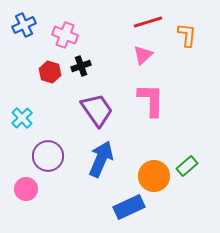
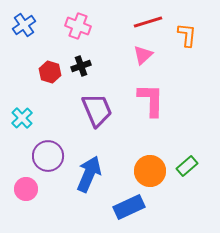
blue cross: rotated 10 degrees counterclockwise
pink cross: moved 13 px right, 9 px up
purple trapezoid: rotated 12 degrees clockwise
blue arrow: moved 12 px left, 15 px down
orange circle: moved 4 px left, 5 px up
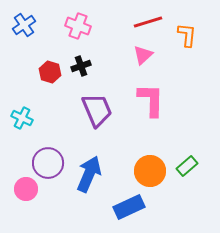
cyan cross: rotated 20 degrees counterclockwise
purple circle: moved 7 px down
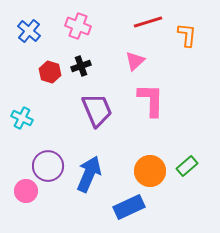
blue cross: moved 5 px right, 6 px down; rotated 15 degrees counterclockwise
pink triangle: moved 8 px left, 6 px down
purple circle: moved 3 px down
pink circle: moved 2 px down
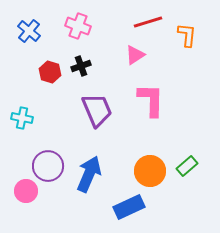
pink triangle: moved 6 px up; rotated 10 degrees clockwise
cyan cross: rotated 15 degrees counterclockwise
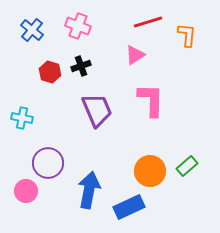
blue cross: moved 3 px right, 1 px up
purple circle: moved 3 px up
blue arrow: moved 16 px down; rotated 12 degrees counterclockwise
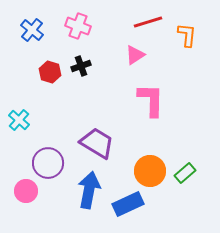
purple trapezoid: moved 33 px down; rotated 36 degrees counterclockwise
cyan cross: moved 3 px left, 2 px down; rotated 30 degrees clockwise
green rectangle: moved 2 px left, 7 px down
blue rectangle: moved 1 px left, 3 px up
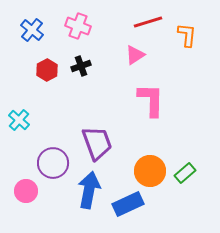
red hexagon: moved 3 px left, 2 px up; rotated 15 degrees clockwise
purple trapezoid: rotated 39 degrees clockwise
purple circle: moved 5 px right
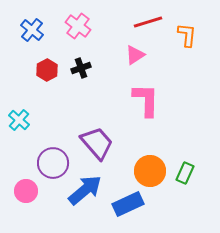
pink cross: rotated 15 degrees clockwise
black cross: moved 2 px down
pink L-shape: moved 5 px left
purple trapezoid: rotated 21 degrees counterclockwise
green rectangle: rotated 25 degrees counterclockwise
blue arrow: moved 4 px left; rotated 39 degrees clockwise
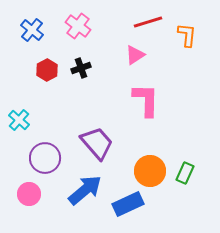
purple circle: moved 8 px left, 5 px up
pink circle: moved 3 px right, 3 px down
